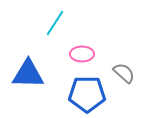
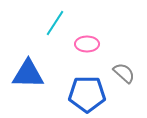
pink ellipse: moved 5 px right, 10 px up
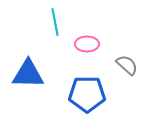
cyan line: moved 1 px up; rotated 44 degrees counterclockwise
gray semicircle: moved 3 px right, 8 px up
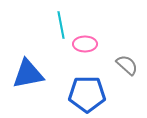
cyan line: moved 6 px right, 3 px down
pink ellipse: moved 2 px left
blue triangle: rotated 12 degrees counterclockwise
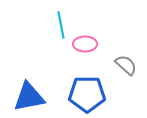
gray semicircle: moved 1 px left
blue triangle: moved 1 px right, 23 px down
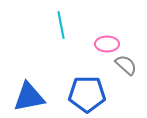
pink ellipse: moved 22 px right
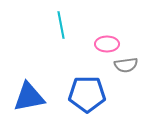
gray semicircle: rotated 130 degrees clockwise
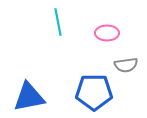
cyan line: moved 3 px left, 3 px up
pink ellipse: moved 11 px up
blue pentagon: moved 7 px right, 2 px up
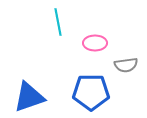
pink ellipse: moved 12 px left, 10 px down
blue pentagon: moved 3 px left
blue triangle: rotated 8 degrees counterclockwise
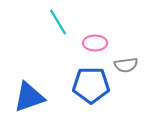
cyan line: rotated 20 degrees counterclockwise
blue pentagon: moved 7 px up
